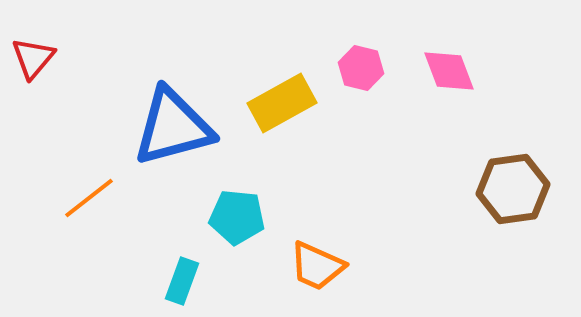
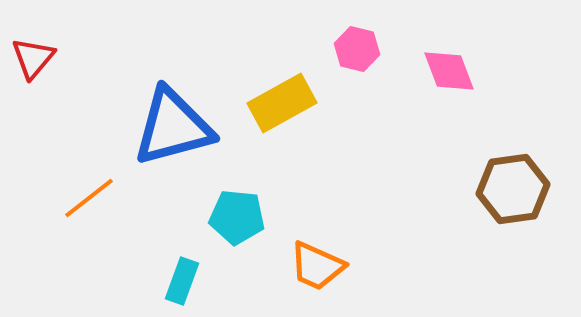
pink hexagon: moved 4 px left, 19 px up
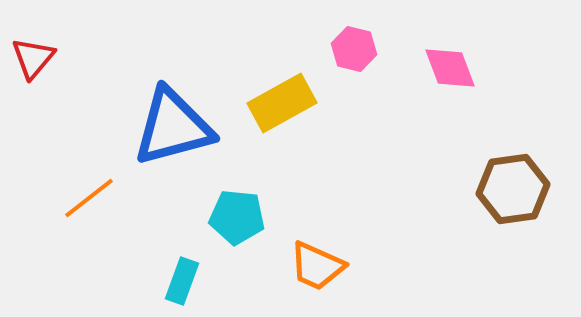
pink hexagon: moved 3 px left
pink diamond: moved 1 px right, 3 px up
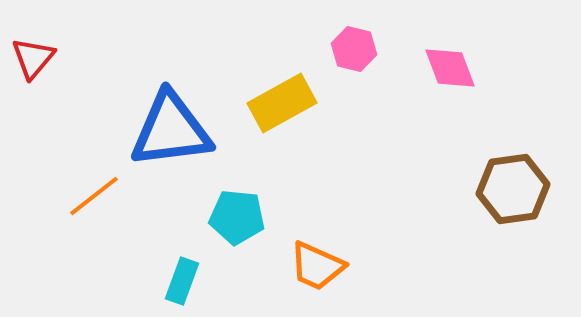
blue triangle: moved 2 px left, 3 px down; rotated 8 degrees clockwise
orange line: moved 5 px right, 2 px up
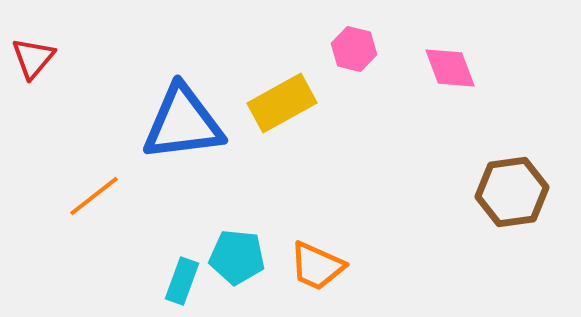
blue triangle: moved 12 px right, 7 px up
brown hexagon: moved 1 px left, 3 px down
cyan pentagon: moved 40 px down
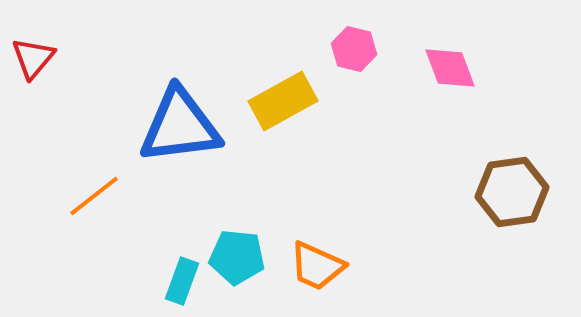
yellow rectangle: moved 1 px right, 2 px up
blue triangle: moved 3 px left, 3 px down
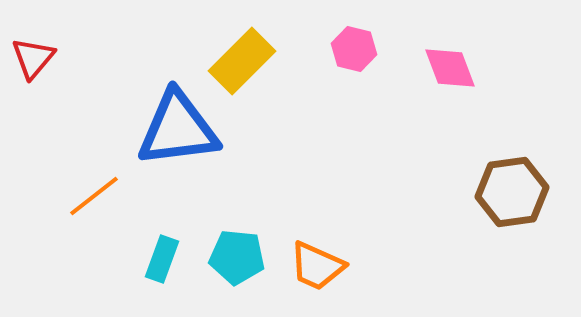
yellow rectangle: moved 41 px left, 40 px up; rotated 16 degrees counterclockwise
blue triangle: moved 2 px left, 3 px down
cyan rectangle: moved 20 px left, 22 px up
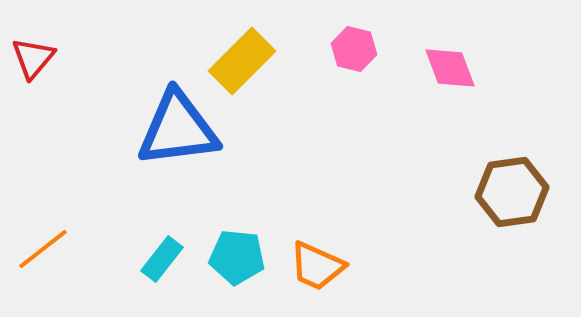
orange line: moved 51 px left, 53 px down
cyan rectangle: rotated 18 degrees clockwise
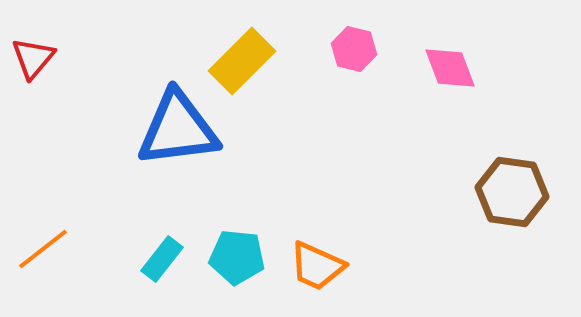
brown hexagon: rotated 16 degrees clockwise
